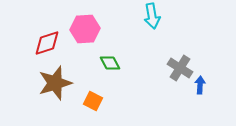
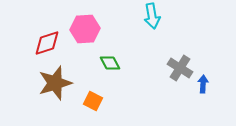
blue arrow: moved 3 px right, 1 px up
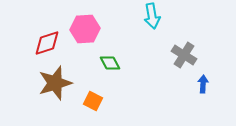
gray cross: moved 4 px right, 13 px up
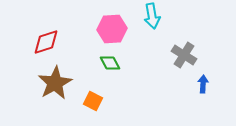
pink hexagon: moved 27 px right
red diamond: moved 1 px left, 1 px up
brown star: rotated 12 degrees counterclockwise
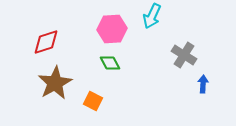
cyan arrow: rotated 35 degrees clockwise
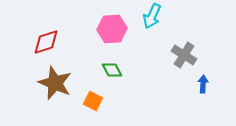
green diamond: moved 2 px right, 7 px down
brown star: rotated 20 degrees counterclockwise
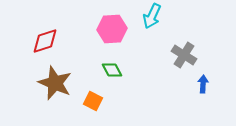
red diamond: moved 1 px left, 1 px up
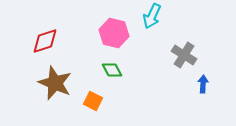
pink hexagon: moved 2 px right, 4 px down; rotated 16 degrees clockwise
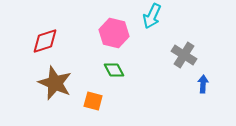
green diamond: moved 2 px right
orange square: rotated 12 degrees counterclockwise
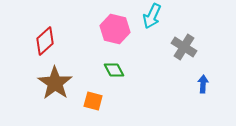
pink hexagon: moved 1 px right, 4 px up
red diamond: rotated 24 degrees counterclockwise
gray cross: moved 8 px up
brown star: rotated 12 degrees clockwise
